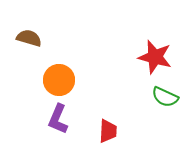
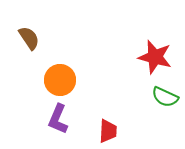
brown semicircle: rotated 40 degrees clockwise
orange circle: moved 1 px right
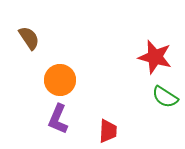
green semicircle: rotated 8 degrees clockwise
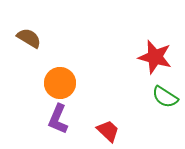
brown semicircle: rotated 25 degrees counterclockwise
orange circle: moved 3 px down
red trapezoid: rotated 50 degrees counterclockwise
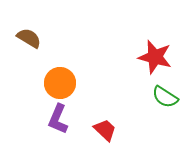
red trapezoid: moved 3 px left, 1 px up
